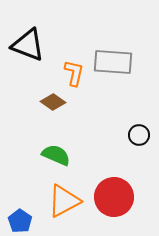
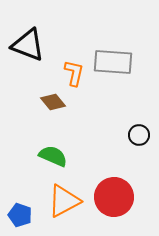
brown diamond: rotated 15 degrees clockwise
green semicircle: moved 3 px left, 1 px down
blue pentagon: moved 6 px up; rotated 15 degrees counterclockwise
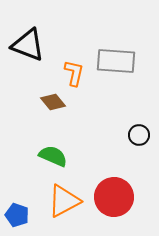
gray rectangle: moved 3 px right, 1 px up
blue pentagon: moved 3 px left
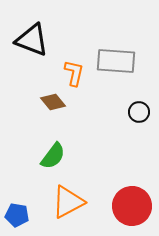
black triangle: moved 4 px right, 5 px up
black circle: moved 23 px up
green semicircle: rotated 104 degrees clockwise
red circle: moved 18 px right, 9 px down
orange triangle: moved 4 px right, 1 px down
blue pentagon: rotated 10 degrees counterclockwise
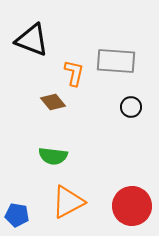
black circle: moved 8 px left, 5 px up
green semicircle: rotated 60 degrees clockwise
